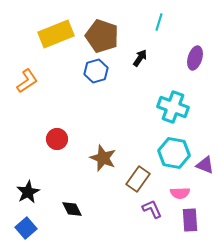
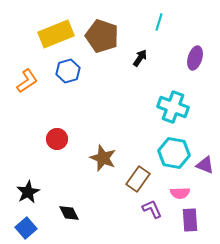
blue hexagon: moved 28 px left
black diamond: moved 3 px left, 4 px down
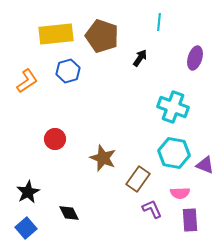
cyan line: rotated 12 degrees counterclockwise
yellow rectangle: rotated 16 degrees clockwise
red circle: moved 2 px left
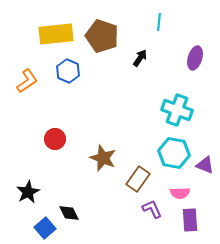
blue hexagon: rotated 20 degrees counterclockwise
cyan cross: moved 4 px right, 3 px down
blue square: moved 19 px right
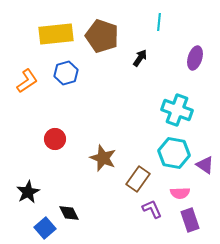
blue hexagon: moved 2 px left, 2 px down; rotated 20 degrees clockwise
purple triangle: rotated 12 degrees clockwise
purple rectangle: rotated 15 degrees counterclockwise
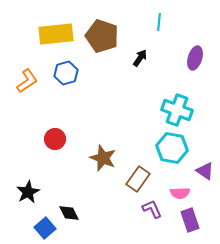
cyan hexagon: moved 2 px left, 5 px up
purple triangle: moved 6 px down
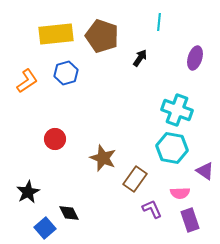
brown rectangle: moved 3 px left
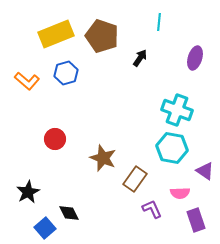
yellow rectangle: rotated 16 degrees counterclockwise
orange L-shape: rotated 75 degrees clockwise
purple rectangle: moved 6 px right
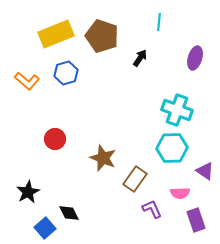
cyan hexagon: rotated 12 degrees counterclockwise
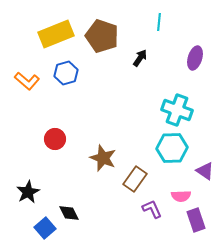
pink semicircle: moved 1 px right, 3 px down
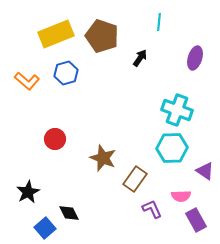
purple rectangle: rotated 10 degrees counterclockwise
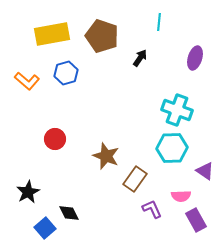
yellow rectangle: moved 4 px left; rotated 12 degrees clockwise
brown star: moved 3 px right, 2 px up
